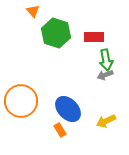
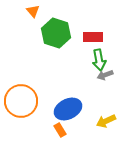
red rectangle: moved 1 px left
green arrow: moved 7 px left
blue ellipse: rotated 72 degrees counterclockwise
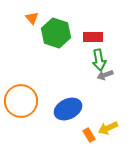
orange triangle: moved 1 px left, 7 px down
yellow arrow: moved 2 px right, 7 px down
orange rectangle: moved 29 px right, 5 px down
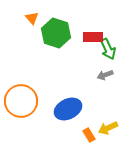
green arrow: moved 9 px right, 11 px up; rotated 15 degrees counterclockwise
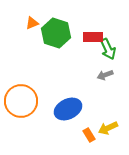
orange triangle: moved 5 px down; rotated 48 degrees clockwise
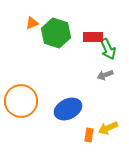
orange rectangle: rotated 40 degrees clockwise
